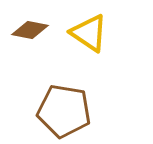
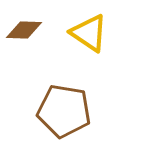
brown diamond: moved 6 px left; rotated 9 degrees counterclockwise
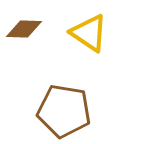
brown diamond: moved 1 px up
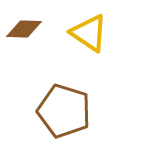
brown pentagon: rotated 8 degrees clockwise
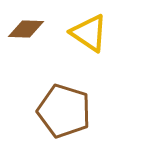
brown diamond: moved 2 px right
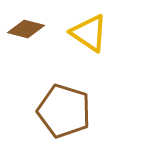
brown diamond: rotated 12 degrees clockwise
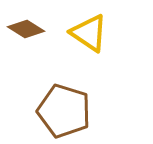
brown diamond: rotated 18 degrees clockwise
